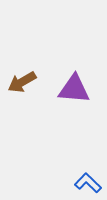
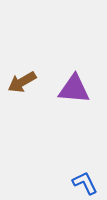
blue L-shape: moved 3 px left; rotated 20 degrees clockwise
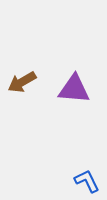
blue L-shape: moved 2 px right, 2 px up
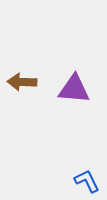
brown arrow: rotated 32 degrees clockwise
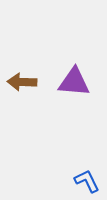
purple triangle: moved 7 px up
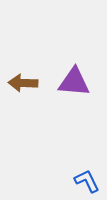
brown arrow: moved 1 px right, 1 px down
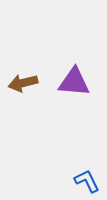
brown arrow: rotated 16 degrees counterclockwise
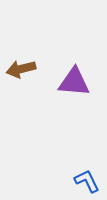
brown arrow: moved 2 px left, 14 px up
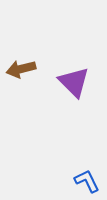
purple triangle: rotated 40 degrees clockwise
